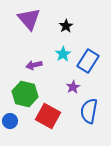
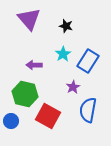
black star: rotated 24 degrees counterclockwise
purple arrow: rotated 14 degrees clockwise
blue semicircle: moved 1 px left, 1 px up
blue circle: moved 1 px right
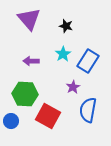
purple arrow: moved 3 px left, 4 px up
green hexagon: rotated 10 degrees counterclockwise
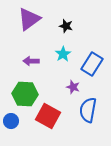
purple triangle: rotated 35 degrees clockwise
blue rectangle: moved 4 px right, 3 px down
purple star: rotated 24 degrees counterclockwise
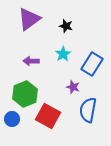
green hexagon: rotated 25 degrees counterclockwise
blue circle: moved 1 px right, 2 px up
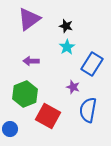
cyan star: moved 4 px right, 7 px up
blue circle: moved 2 px left, 10 px down
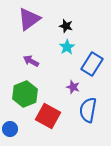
purple arrow: rotated 28 degrees clockwise
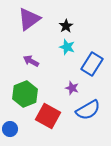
black star: rotated 24 degrees clockwise
cyan star: rotated 21 degrees counterclockwise
purple star: moved 1 px left, 1 px down
blue semicircle: rotated 130 degrees counterclockwise
